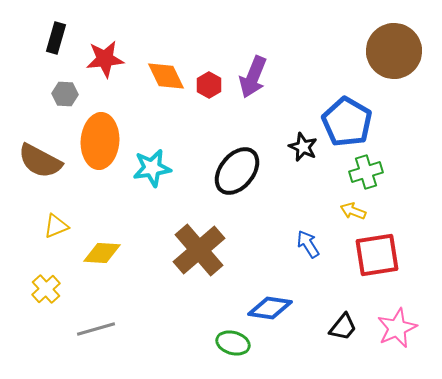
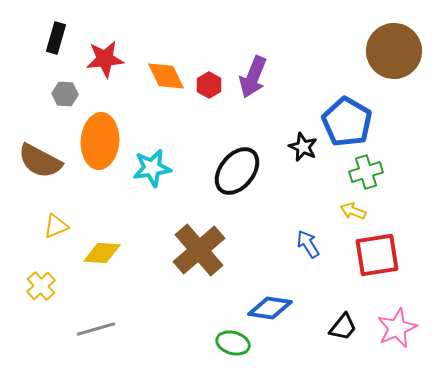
yellow cross: moved 5 px left, 3 px up
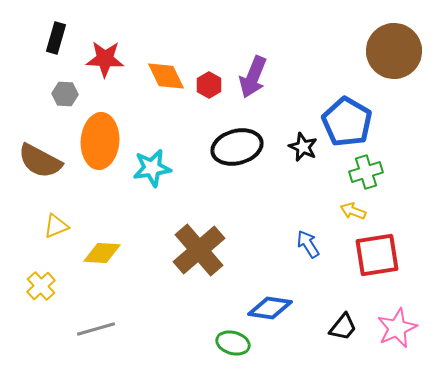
red star: rotated 9 degrees clockwise
black ellipse: moved 24 px up; rotated 36 degrees clockwise
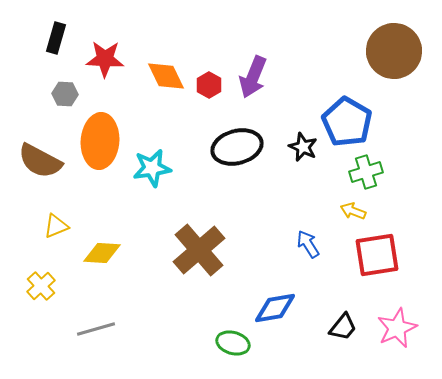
blue diamond: moved 5 px right; rotated 18 degrees counterclockwise
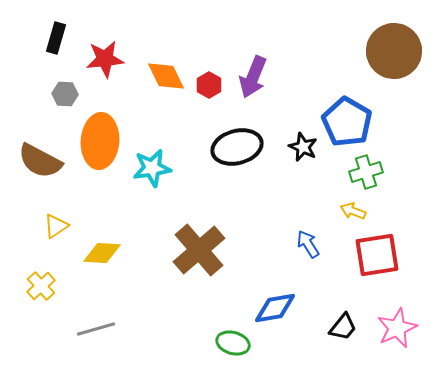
red star: rotated 9 degrees counterclockwise
yellow triangle: rotated 12 degrees counterclockwise
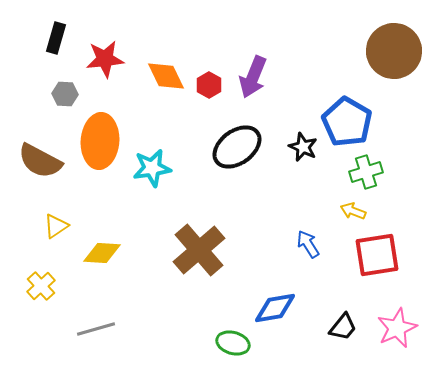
black ellipse: rotated 21 degrees counterclockwise
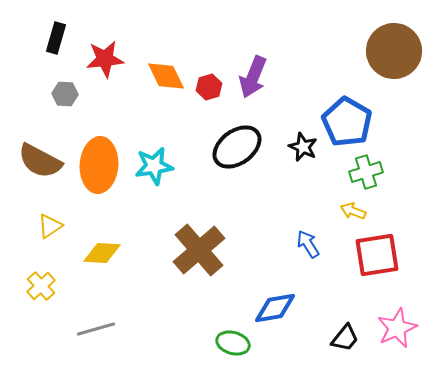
red hexagon: moved 2 px down; rotated 15 degrees clockwise
orange ellipse: moved 1 px left, 24 px down
cyan star: moved 2 px right, 2 px up
yellow triangle: moved 6 px left
black trapezoid: moved 2 px right, 11 px down
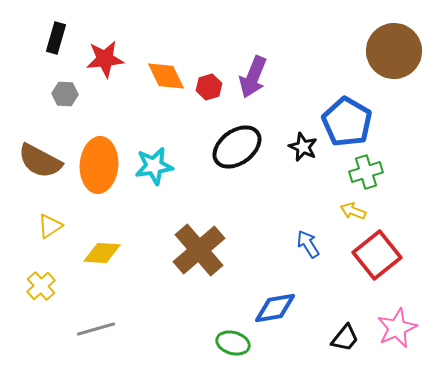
red square: rotated 30 degrees counterclockwise
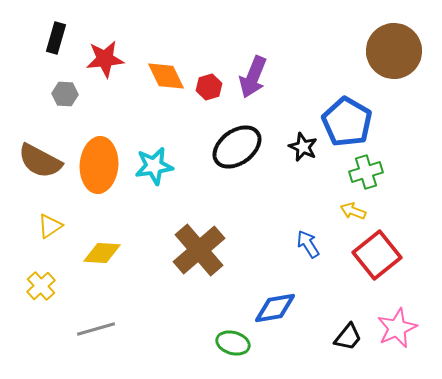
black trapezoid: moved 3 px right, 1 px up
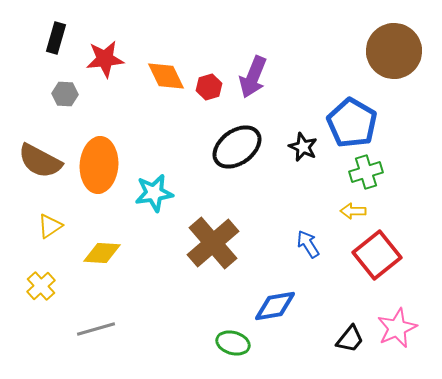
blue pentagon: moved 5 px right, 1 px down
cyan star: moved 27 px down
yellow arrow: rotated 20 degrees counterclockwise
brown cross: moved 14 px right, 7 px up
blue diamond: moved 2 px up
black trapezoid: moved 2 px right, 2 px down
